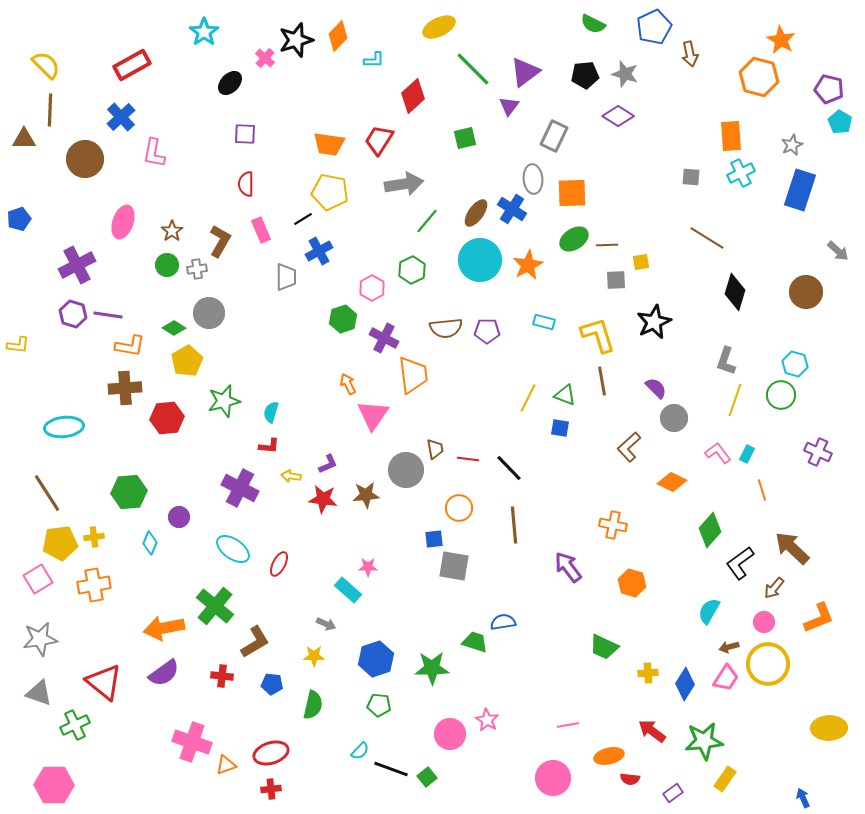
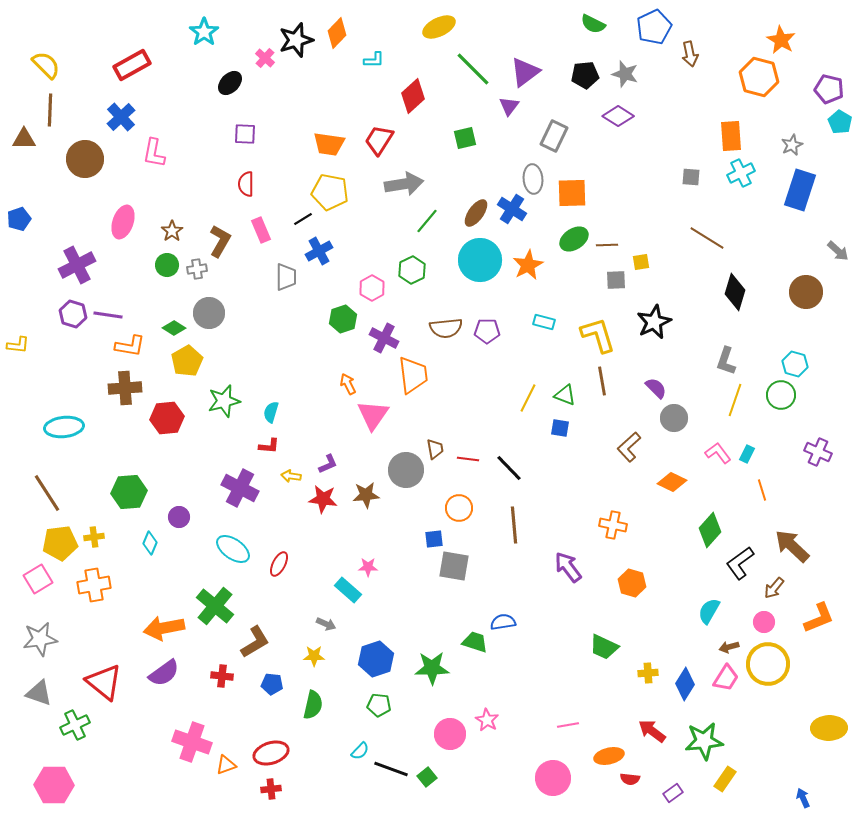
orange diamond at (338, 36): moved 1 px left, 3 px up
brown arrow at (792, 548): moved 2 px up
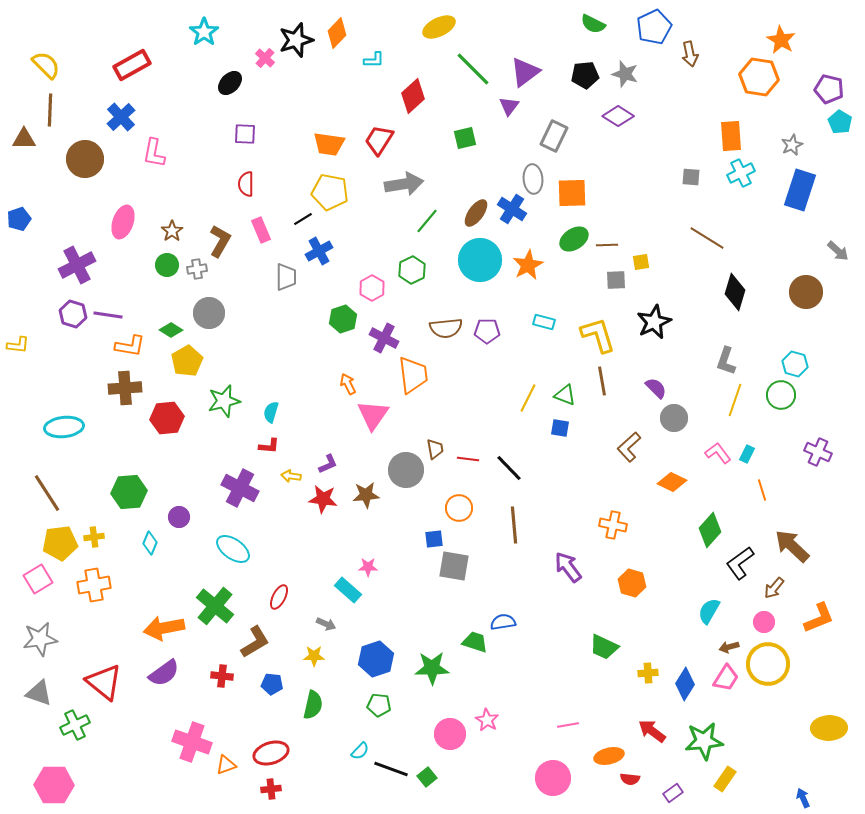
orange hexagon at (759, 77): rotated 6 degrees counterclockwise
green diamond at (174, 328): moved 3 px left, 2 px down
red ellipse at (279, 564): moved 33 px down
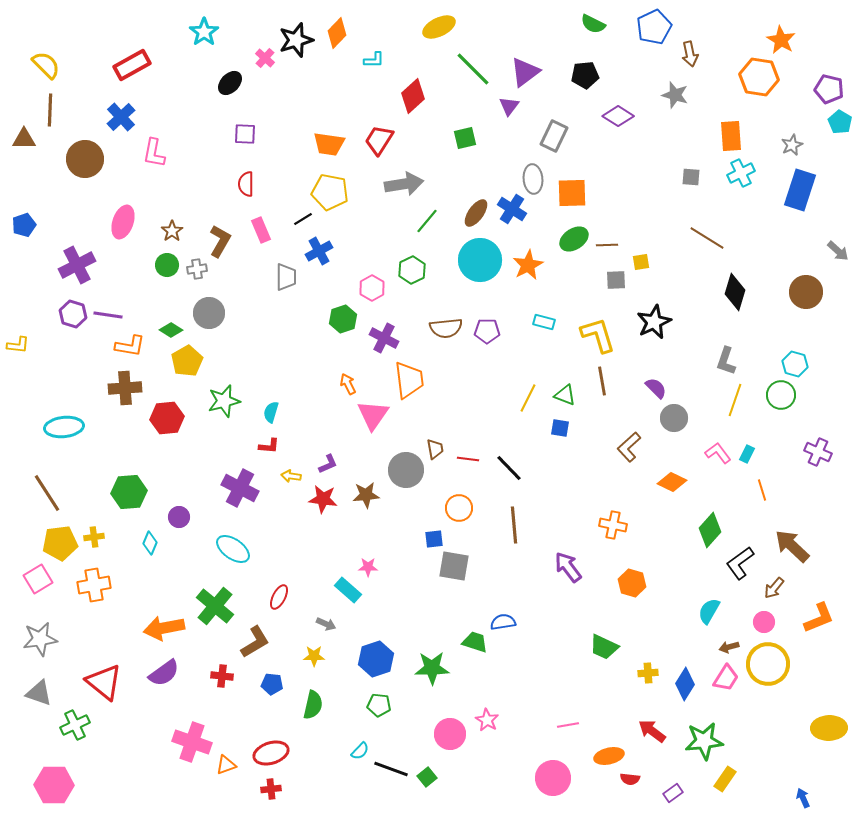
gray star at (625, 74): moved 50 px right, 21 px down
blue pentagon at (19, 219): moved 5 px right, 6 px down
orange trapezoid at (413, 375): moved 4 px left, 5 px down
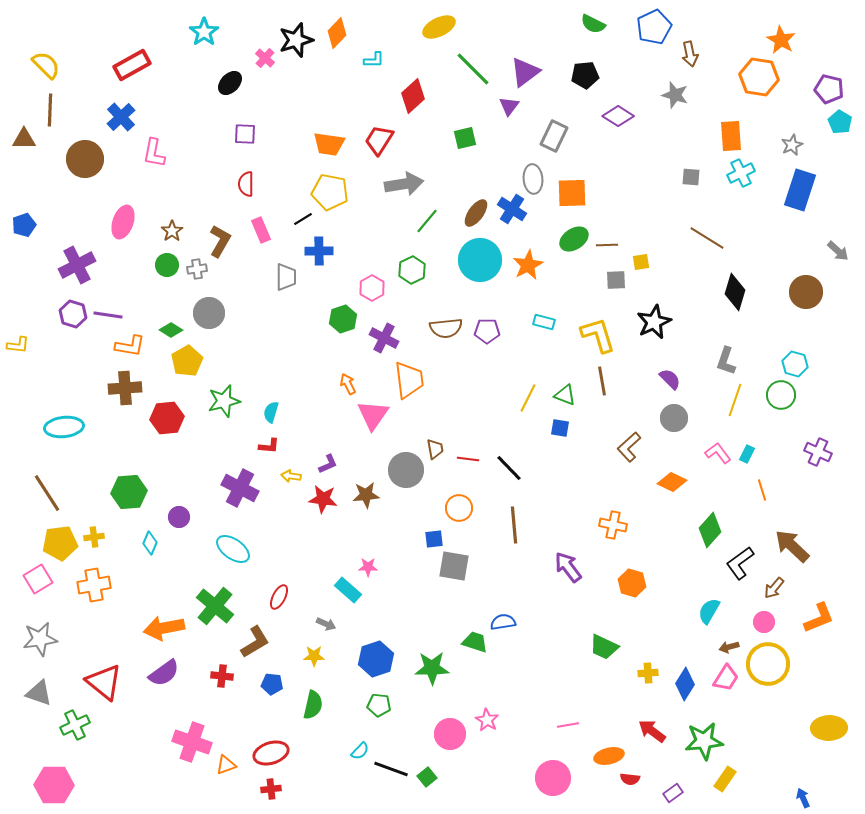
blue cross at (319, 251): rotated 28 degrees clockwise
purple semicircle at (656, 388): moved 14 px right, 9 px up
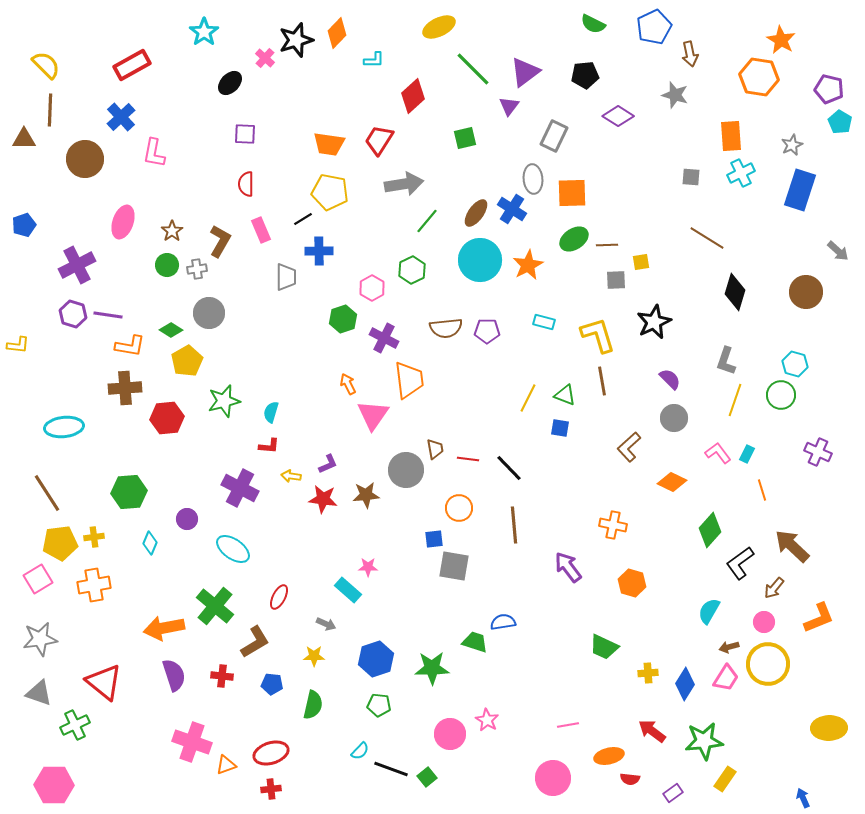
purple circle at (179, 517): moved 8 px right, 2 px down
purple semicircle at (164, 673): moved 10 px right, 2 px down; rotated 72 degrees counterclockwise
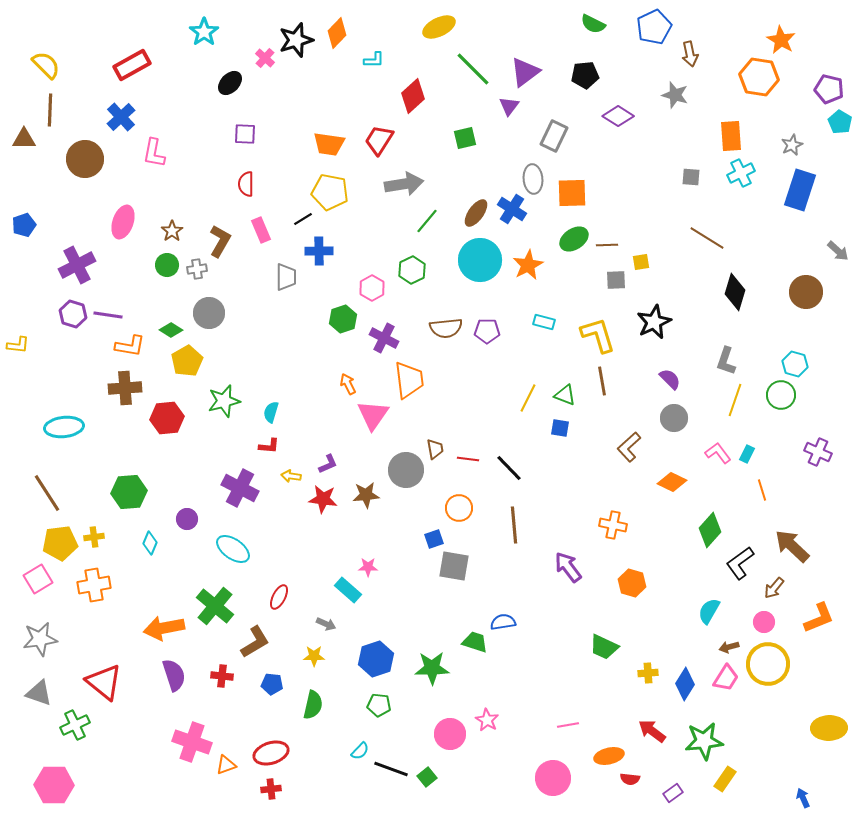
blue square at (434, 539): rotated 12 degrees counterclockwise
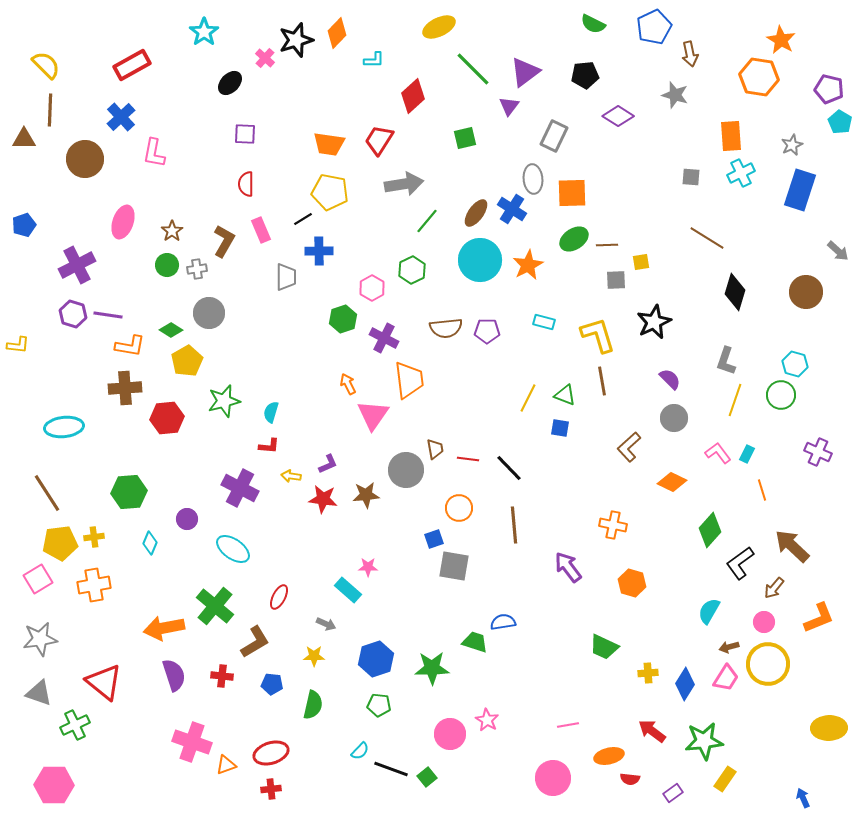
brown L-shape at (220, 241): moved 4 px right
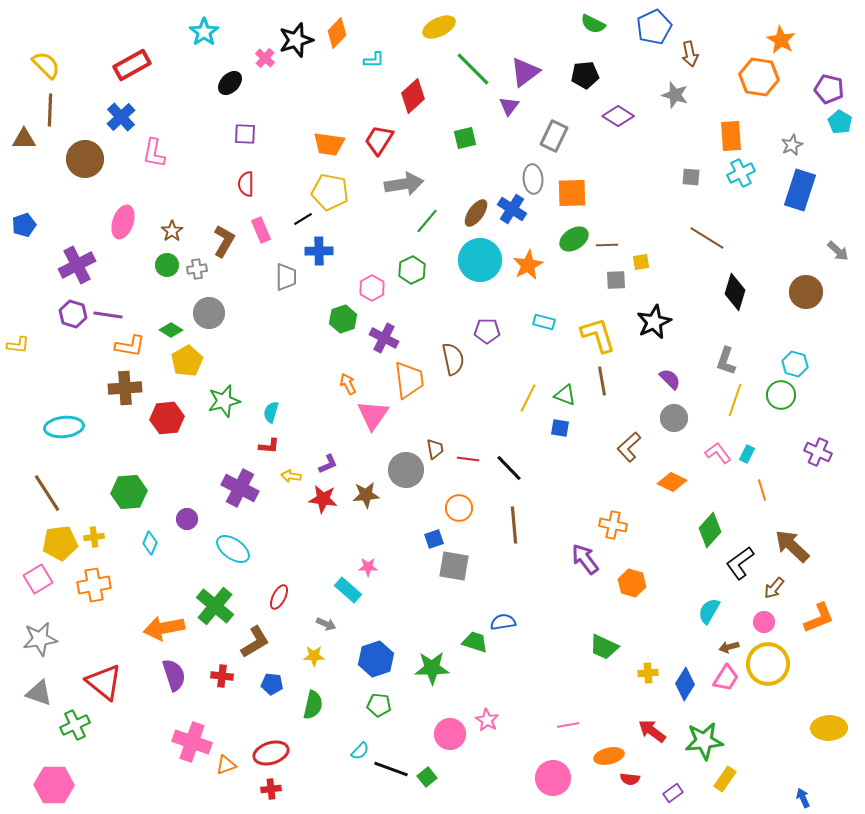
brown semicircle at (446, 328): moved 7 px right, 31 px down; rotated 96 degrees counterclockwise
purple arrow at (568, 567): moved 17 px right, 8 px up
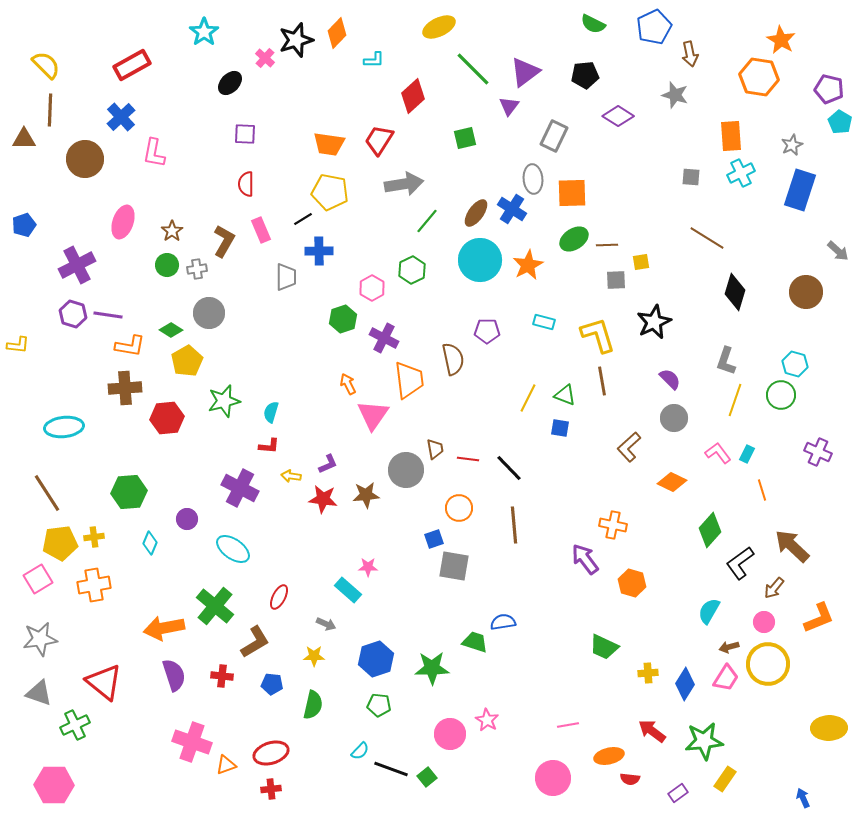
purple rectangle at (673, 793): moved 5 px right
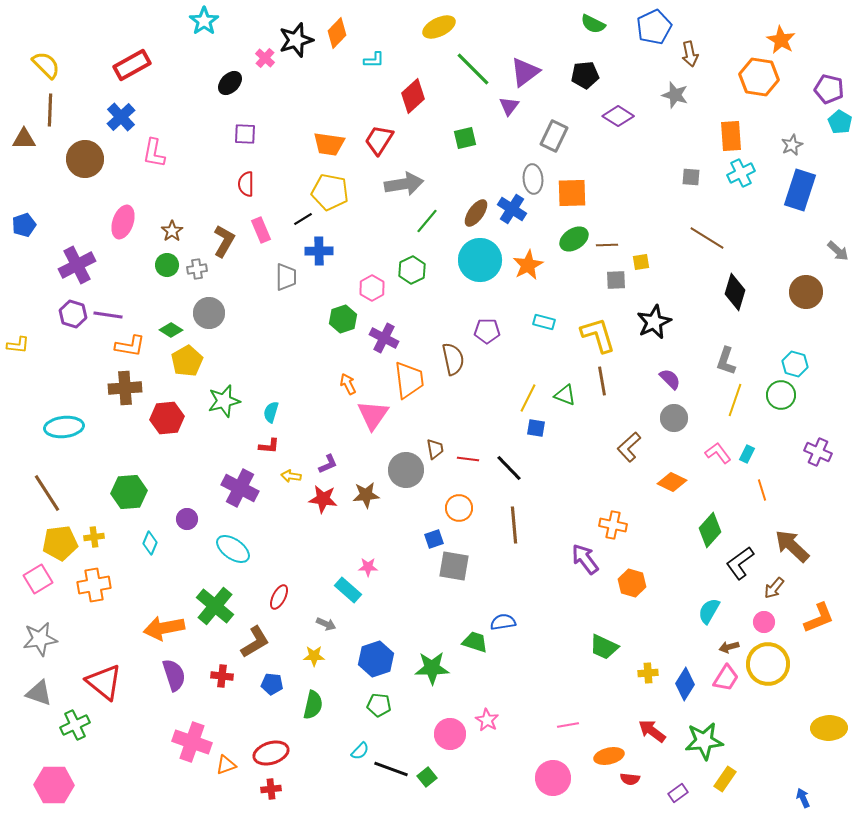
cyan star at (204, 32): moved 11 px up
blue square at (560, 428): moved 24 px left
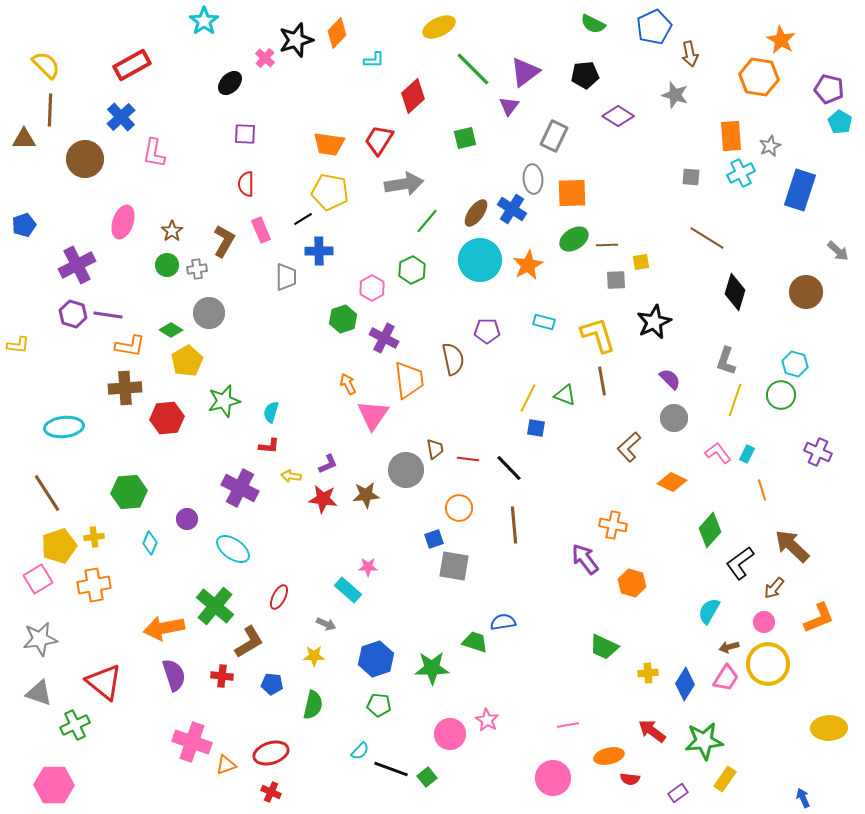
gray star at (792, 145): moved 22 px left, 1 px down
yellow pentagon at (60, 543): moved 1 px left, 3 px down; rotated 12 degrees counterclockwise
brown L-shape at (255, 642): moved 6 px left
red cross at (271, 789): moved 3 px down; rotated 30 degrees clockwise
